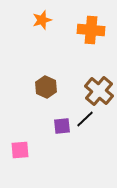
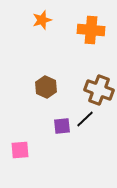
brown cross: moved 1 px up; rotated 20 degrees counterclockwise
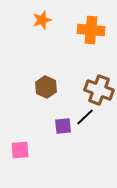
black line: moved 2 px up
purple square: moved 1 px right
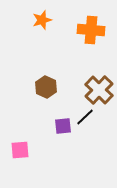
brown cross: rotated 24 degrees clockwise
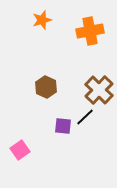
orange cross: moved 1 px left, 1 px down; rotated 16 degrees counterclockwise
purple square: rotated 12 degrees clockwise
pink square: rotated 30 degrees counterclockwise
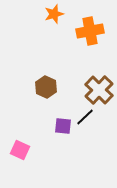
orange star: moved 12 px right, 6 px up
pink square: rotated 30 degrees counterclockwise
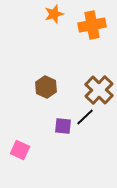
orange cross: moved 2 px right, 6 px up
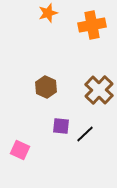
orange star: moved 6 px left, 1 px up
black line: moved 17 px down
purple square: moved 2 px left
